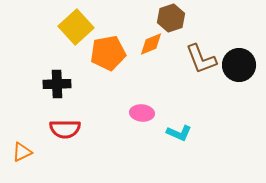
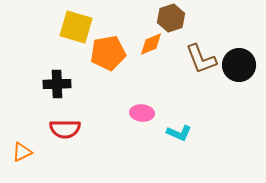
yellow square: rotated 32 degrees counterclockwise
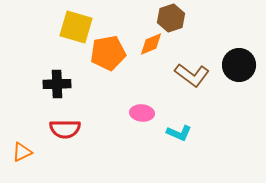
brown L-shape: moved 9 px left, 16 px down; rotated 32 degrees counterclockwise
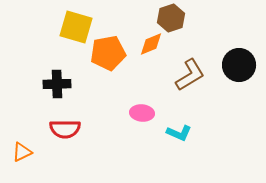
brown L-shape: moved 2 px left; rotated 68 degrees counterclockwise
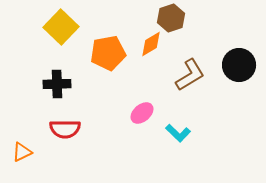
yellow square: moved 15 px left; rotated 28 degrees clockwise
orange diamond: rotated 8 degrees counterclockwise
pink ellipse: rotated 45 degrees counterclockwise
cyan L-shape: moved 1 px left; rotated 20 degrees clockwise
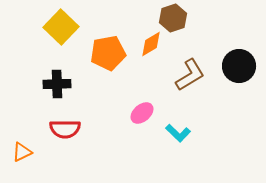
brown hexagon: moved 2 px right
black circle: moved 1 px down
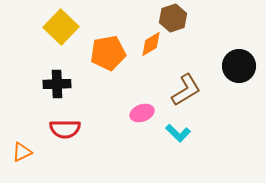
brown L-shape: moved 4 px left, 15 px down
pink ellipse: rotated 20 degrees clockwise
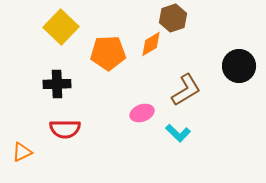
orange pentagon: rotated 8 degrees clockwise
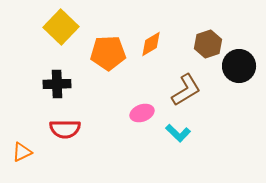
brown hexagon: moved 35 px right, 26 px down
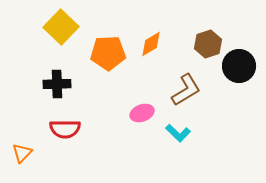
orange triangle: moved 1 px down; rotated 20 degrees counterclockwise
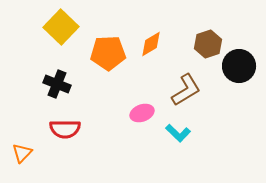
black cross: rotated 24 degrees clockwise
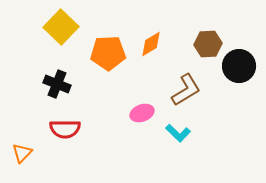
brown hexagon: rotated 16 degrees clockwise
